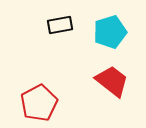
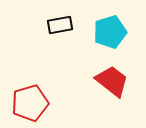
red pentagon: moved 9 px left; rotated 12 degrees clockwise
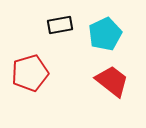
cyan pentagon: moved 5 px left, 2 px down; rotated 8 degrees counterclockwise
red pentagon: moved 30 px up
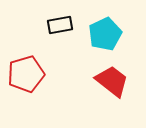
red pentagon: moved 4 px left, 1 px down
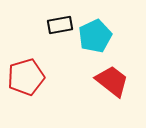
cyan pentagon: moved 10 px left, 2 px down
red pentagon: moved 3 px down
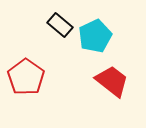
black rectangle: rotated 50 degrees clockwise
red pentagon: rotated 21 degrees counterclockwise
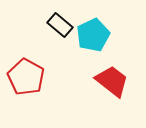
cyan pentagon: moved 2 px left, 1 px up
red pentagon: rotated 6 degrees counterclockwise
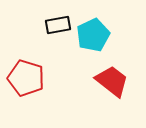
black rectangle: moved 2 px left; rotated 50 degrees counterclockwise
red pentagon: moved 1 px down; rotated 12 degrees counterclockwise
